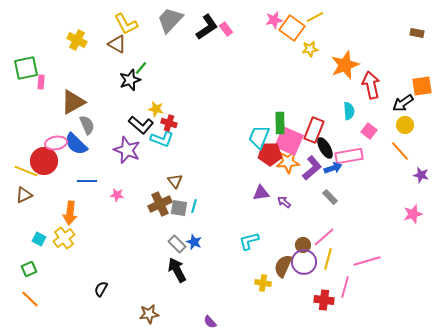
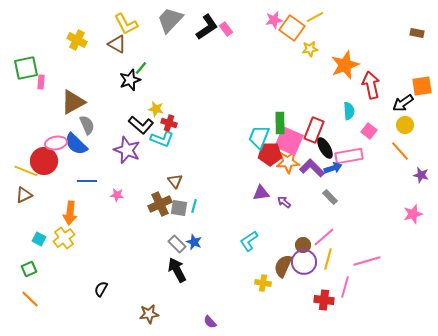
purple L-shape at (312, 168): rotated 95 degrees counterclockwise
cyan L-shape at (249, 241): rotated 20 degrees counterclockwise
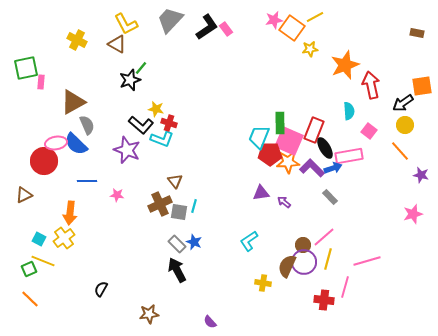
yellow line at (26, 171): moved 17 px right, 90 px down
gray square at (179, 208): moved 4 px down
brown semicircle at (283, 266): moved 4 px right
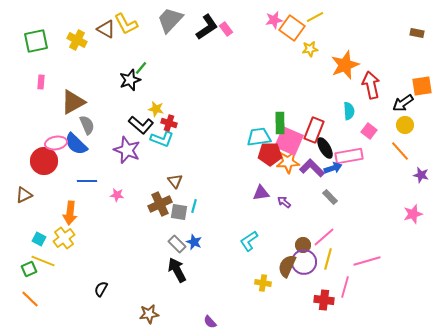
brown triangle at (117, 44): moved 11 px left, 15 px up
green square at (26, 68): moved 10 px right, 27 px up
cyan trapezoid at (259, 137): rotated 60 degrees clockwise
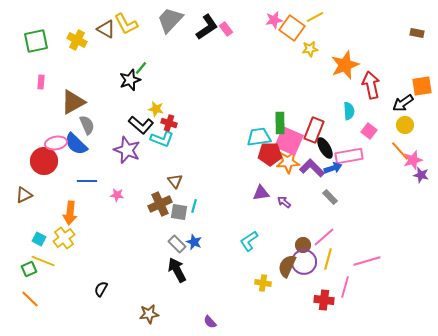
pink star at (413, 214): moved 54 px up
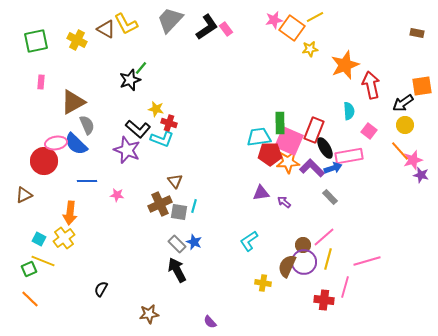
black L-shape at (141, 125): moved 3 px left, 4 px down
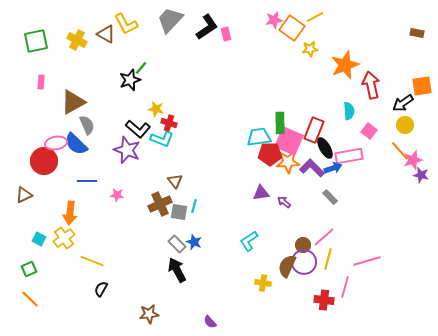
brown triangle at (106, 29): moved 5 px down
pink rectangle at (226, 29): moved 5 px down; rotated 24 degrees clockwise
yellow line at (43, 261): moved 49 px right
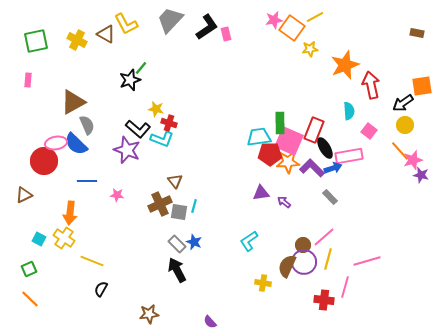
pink rectangle at (41, 82): moved 13 px left, 2 px up
yellow cross at (64, 238): rotated 20 degrees counterclockwise
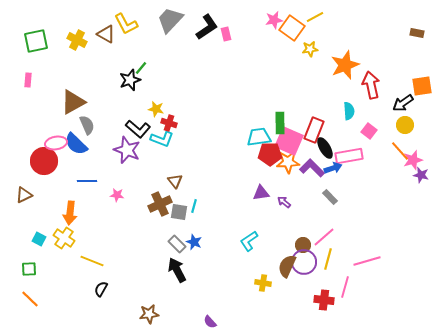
green square at (29, 269): rotated 21 degrees clockwise
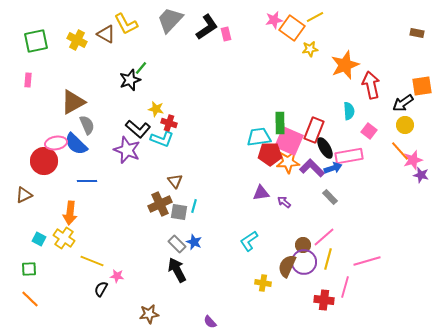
pink star at (117, 195): moved 81 px down
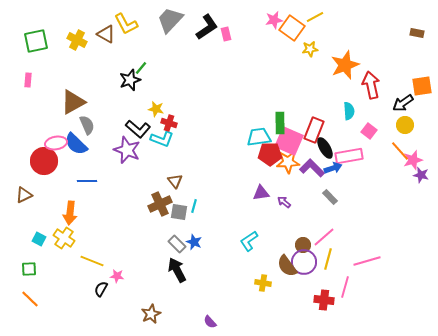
brown semicircle at (287, 266): rotated 60 degrees counterclockwise
brown star at (149, 314): moved 2 px right; rotated 18 degrees counterclockwise
